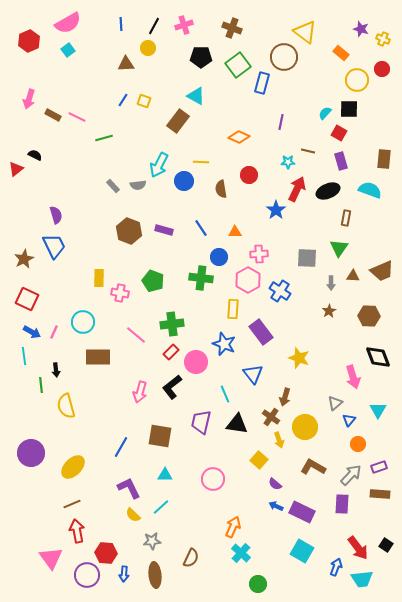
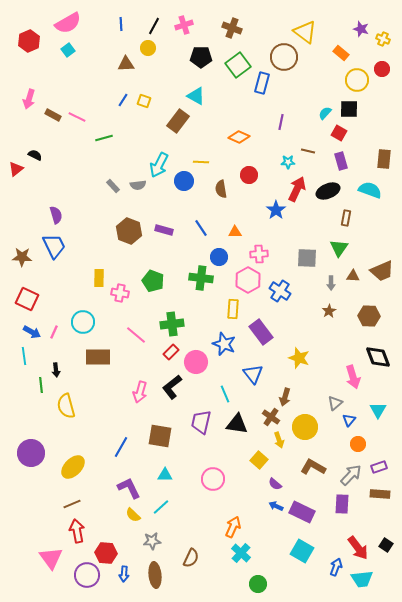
brown star at (24, 259): moved 2 px left, 2 px up; rotated 30 degrees clockwise
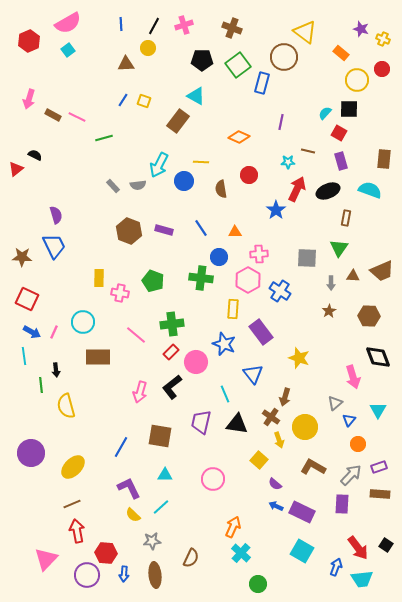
black pentagon at (201, 57): moved 1 px right, 3 px down
pink triangle at (51, 558): moved 5 px left, 1 px down; rotated 20 degrees clockwise
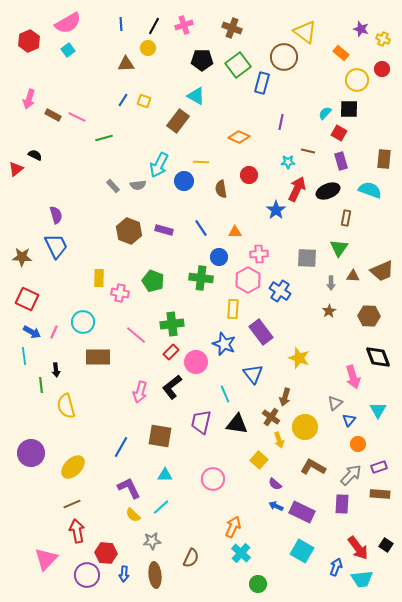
blue trapezoid at (54, 246): moved 2 px right
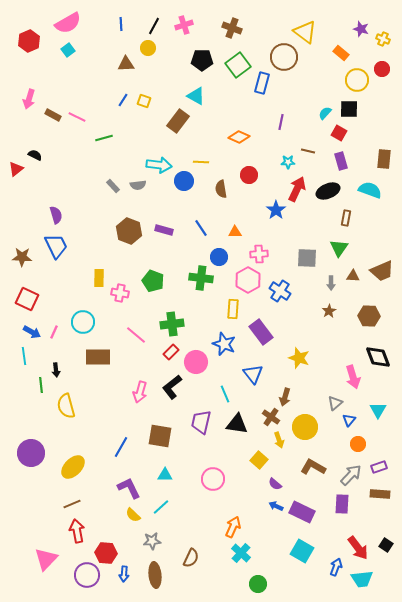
cyan arrow at (159, 165): rotated 110 degrees counterclockwise
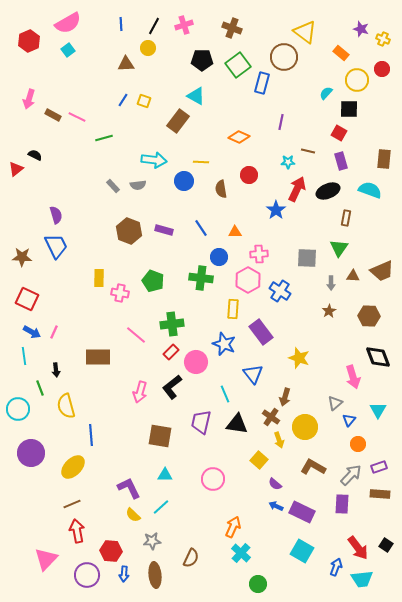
cyan semicircle at (325, 113): moved 1 px right, 20 px up
cyan arrow at (159, 165): moved 5 px left, 5 px up
cyan circle at (83, 322): moved 65 px left, 87 px down
green line at (41, 385): moved 1 px left, 3 px down; rotated 14 degrees counterclockwise
blue line at (121, 447): moved 30 px left, 12 px up; rotated 35 degrees counterclockwise
red hexagon at (106, 553): moved 5 px right, 2 px up
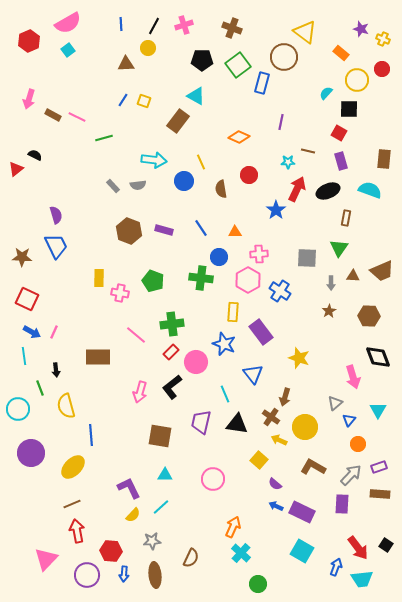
yellow line at (201, 162): rotated 63 degrees clockwise
yellow rectangle at (233, 309): moved 3 px down
yellow arrow at (279, 440): rotated 133 degrees clockwise
yellow semicircle at (133, 515): rotated 91 degrees counterclockwise
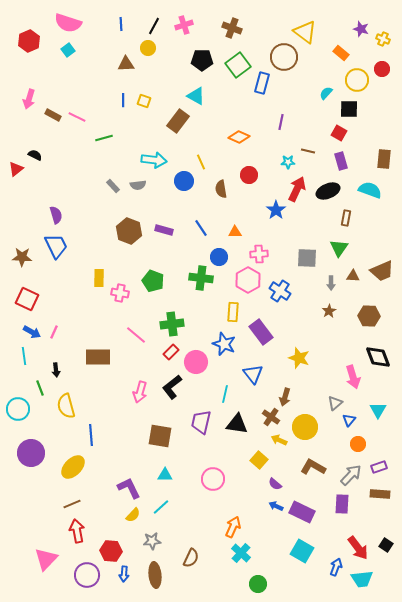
pink semicircle at (68, 23): rotated 48 degrees clockwise
blue line at (123, 100): rotated 32 degrees counterclockwise
cyan line at (225, 394): rotated 36 degrees clockwise
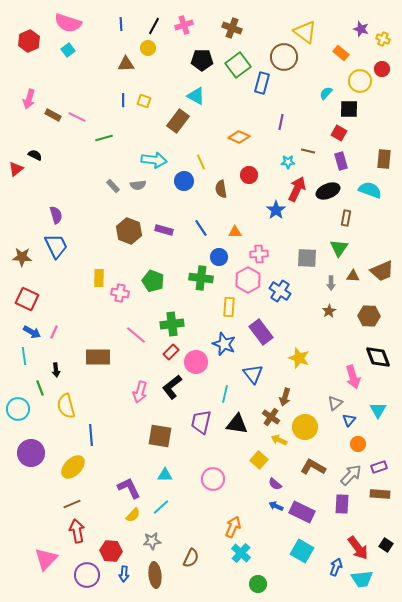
yellow circle at (357, 80): moved 3 px right, 1 px down
yellow rectangle at (233, 312): moved 4 px left, 5 px up
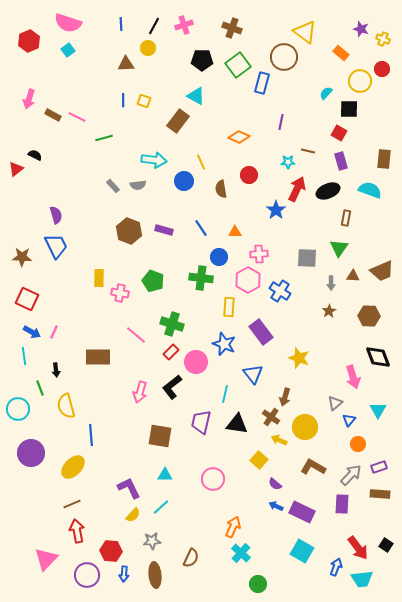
green cross at (172, 324): rotated 25 degrees clockwise
